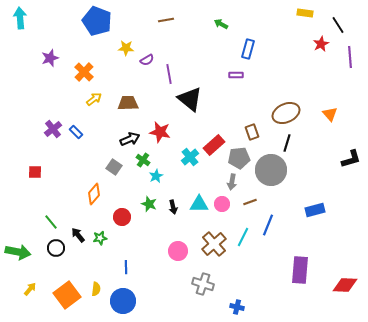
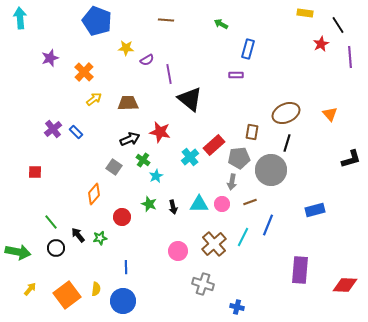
brown line at (166, 20): rotated 14 degrees clockwise
brown rectangle at (252, 132): rotated 28 degrees clockwise
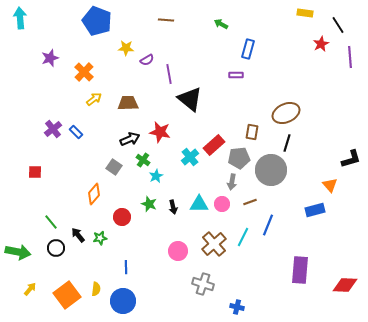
orange triangle at (330, 114): moved 71 px down
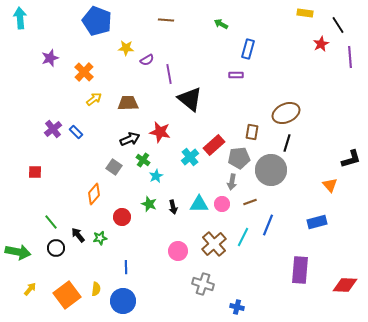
blue rectangle at (315, 210): moved 2 px right, 12 px down
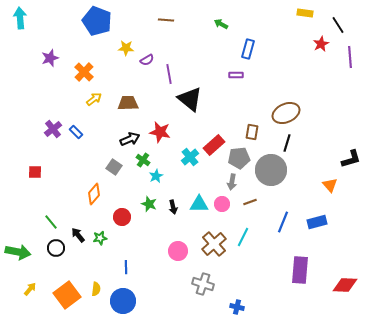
blue line at (268, 225): moved 15 px right, 3 px up
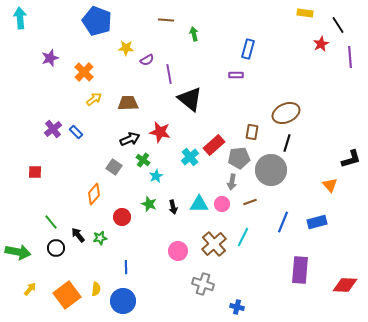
green arrow at (221, 24): moved 27 px left, 10 px down; rotated 48 degrees clockwise
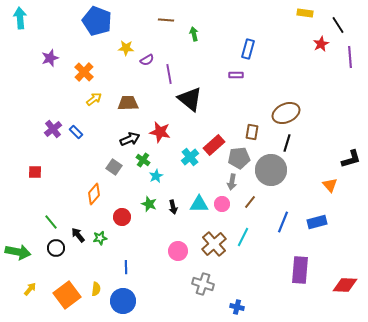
brown line at (250, 202): rotated 32 degrees counterclockwise
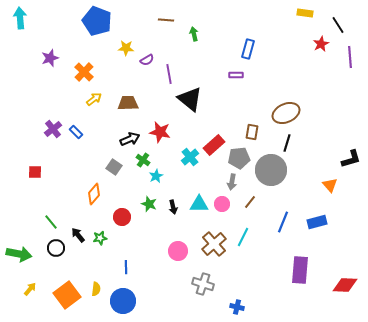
green arrow at (18, 252): moved 1 px right, 2 px down
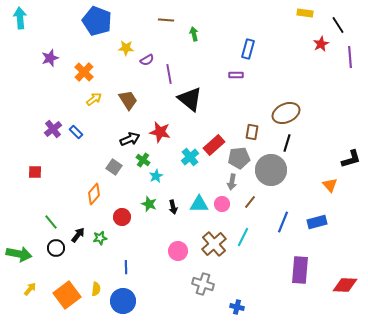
brown trapezoid at (128, 103): moved 3 px up; rotated 60 degrees clockwise
black arrow at (78, 235): rotated 77 degrees clockwise
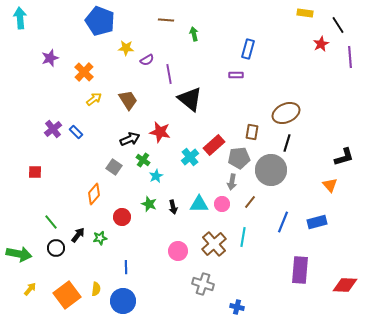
blue pentagon at (97, 21): moved 3 px right
black L-shape at (351, 159): moved 7 px left, 2 px up
cyan line at (243, 237): rotated 18 degrees counterclockwise
